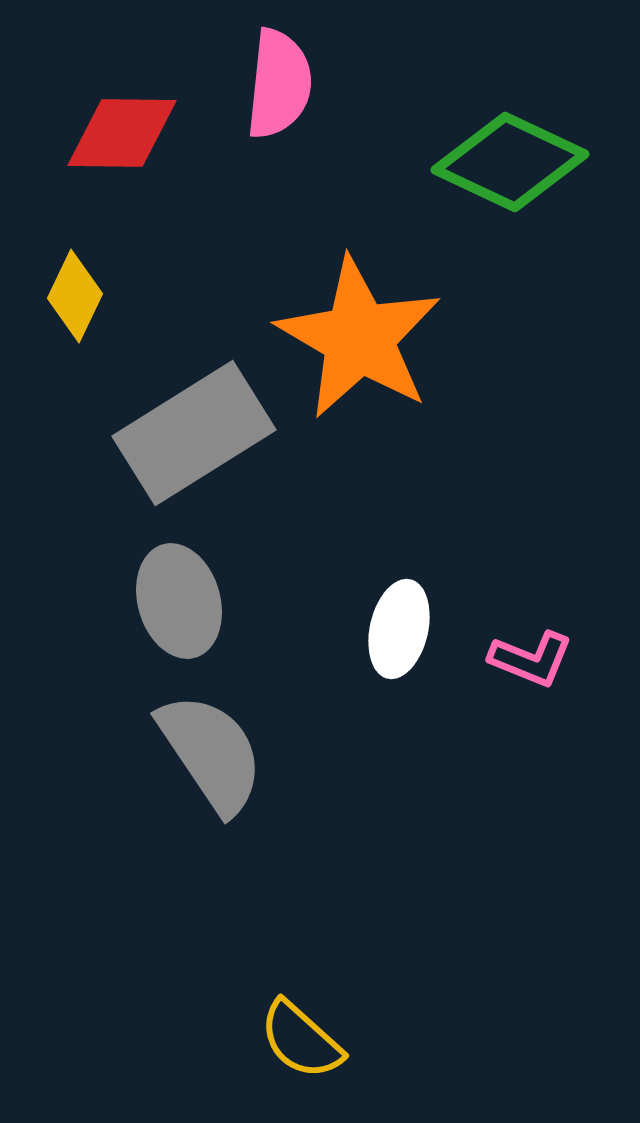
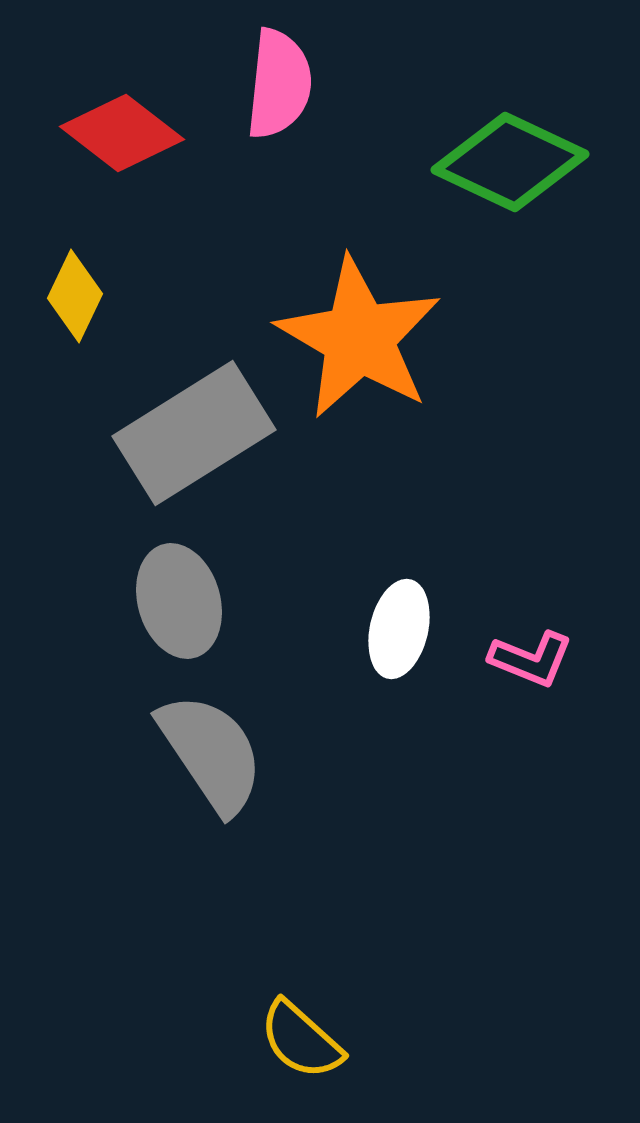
red diamond: rotated 37 degrees clockwise
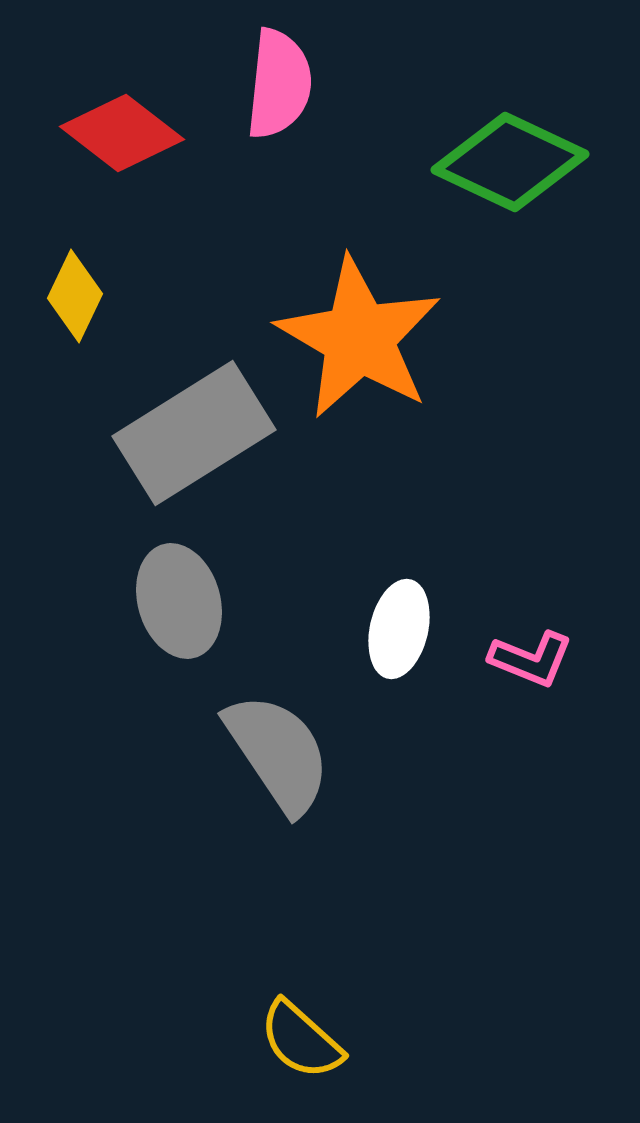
gray semicircle: moved 67 px right
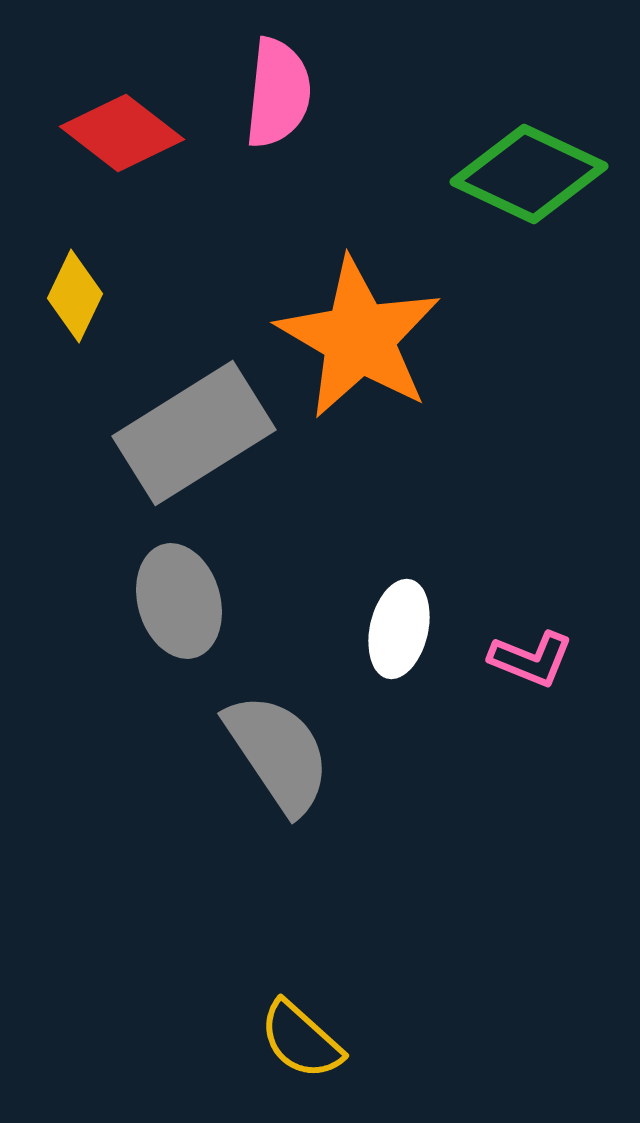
pink semicircle: moved 1 px left, 9 px down
green diamond: moved 19 px right, 12 px down
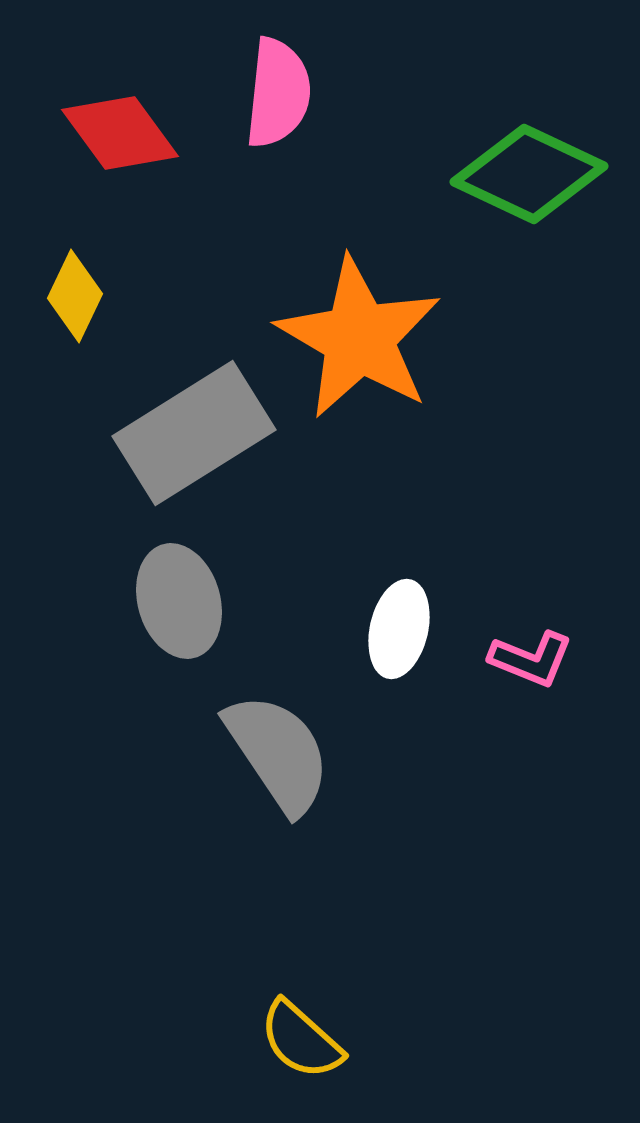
red diamond: moved 2 px left; rotated 16 degrees clockwise
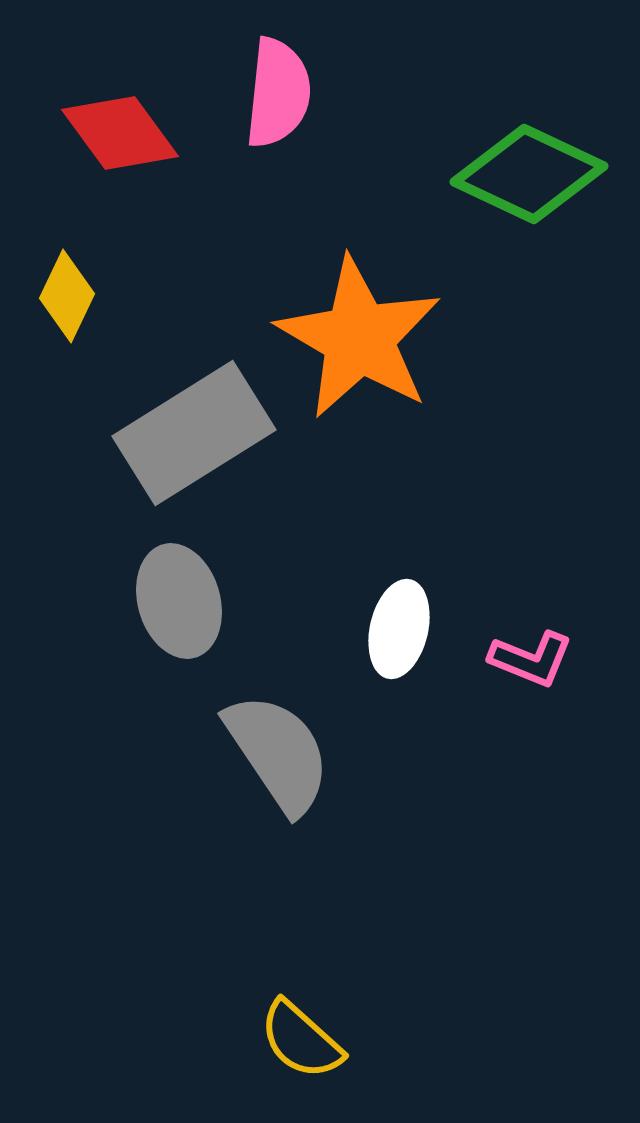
yellow diamond: moved 8 px left
